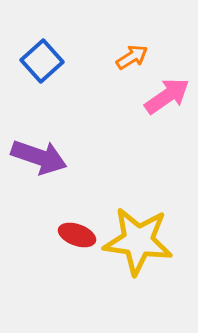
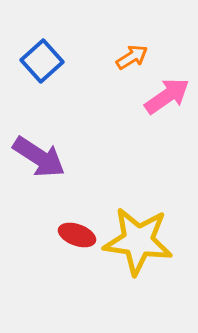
purple arrow: rotated 14 degrees clockwise
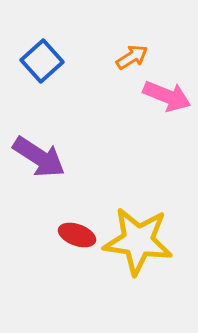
pink arrow: rotated 57 degrees clockwise
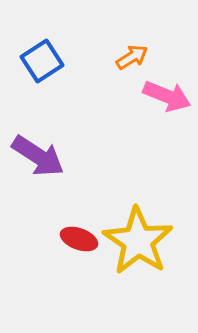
blue square: rotated 9 degrees clockwise
purple arrow: moved 1 px left, 1 px up
red ellipse: moved 2 px right, 4 px down
yellow star: rotated 26 degrees clockwise
